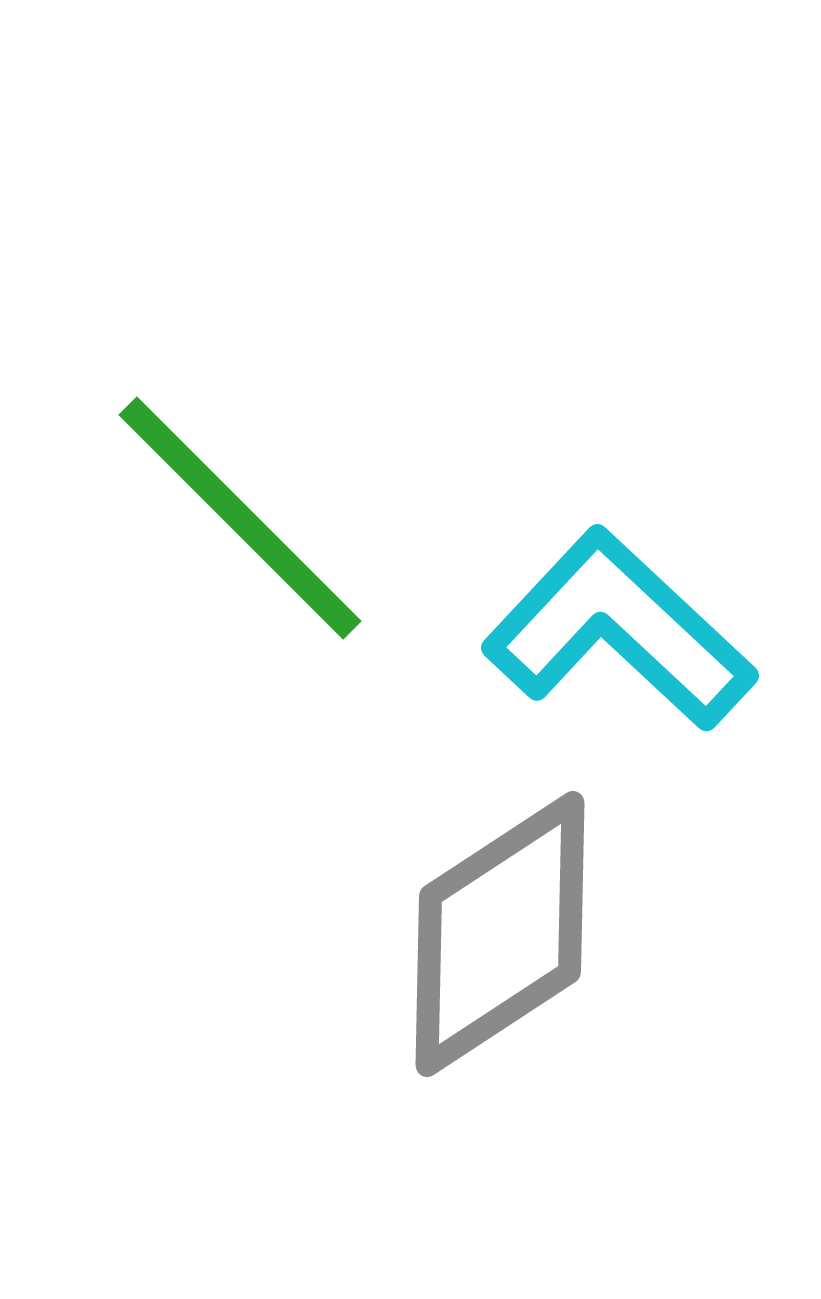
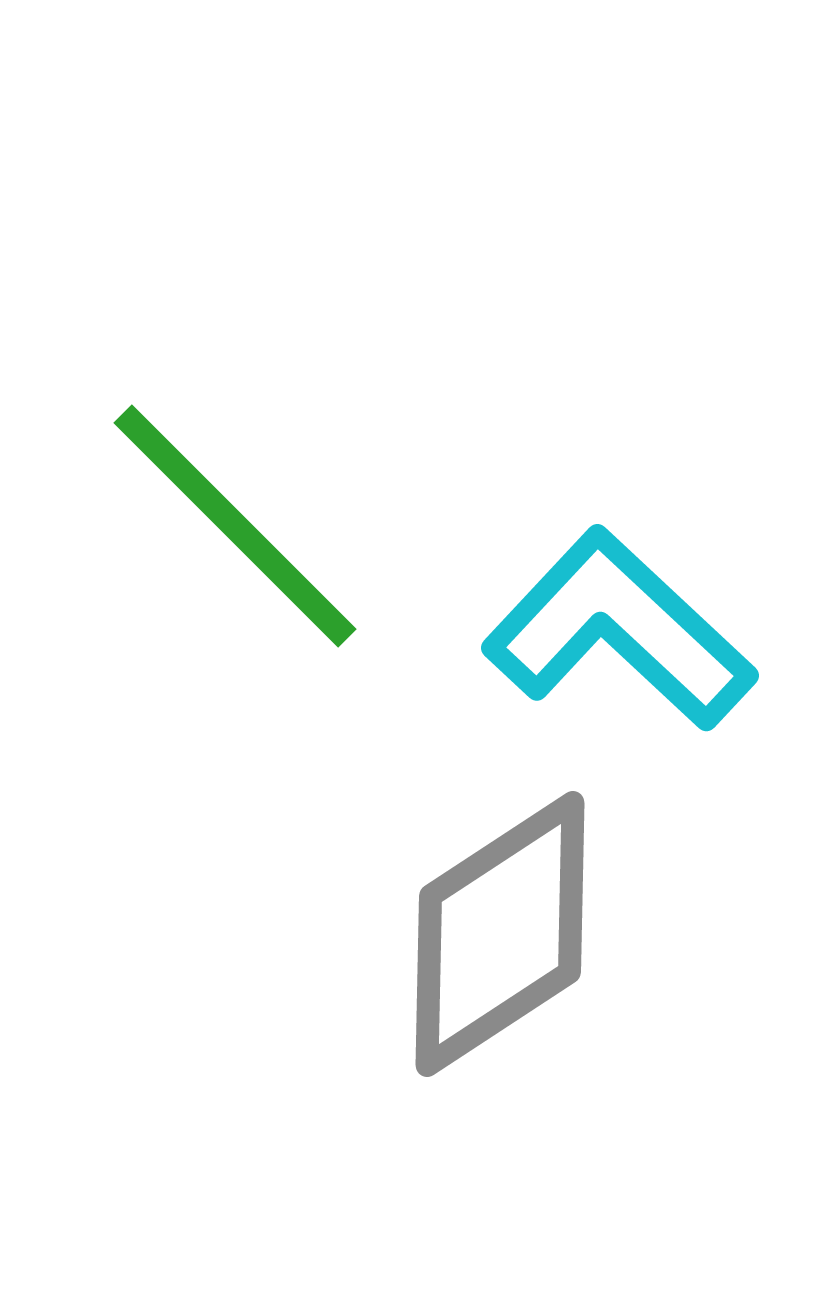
green line: moved 5 px left, 8 px down
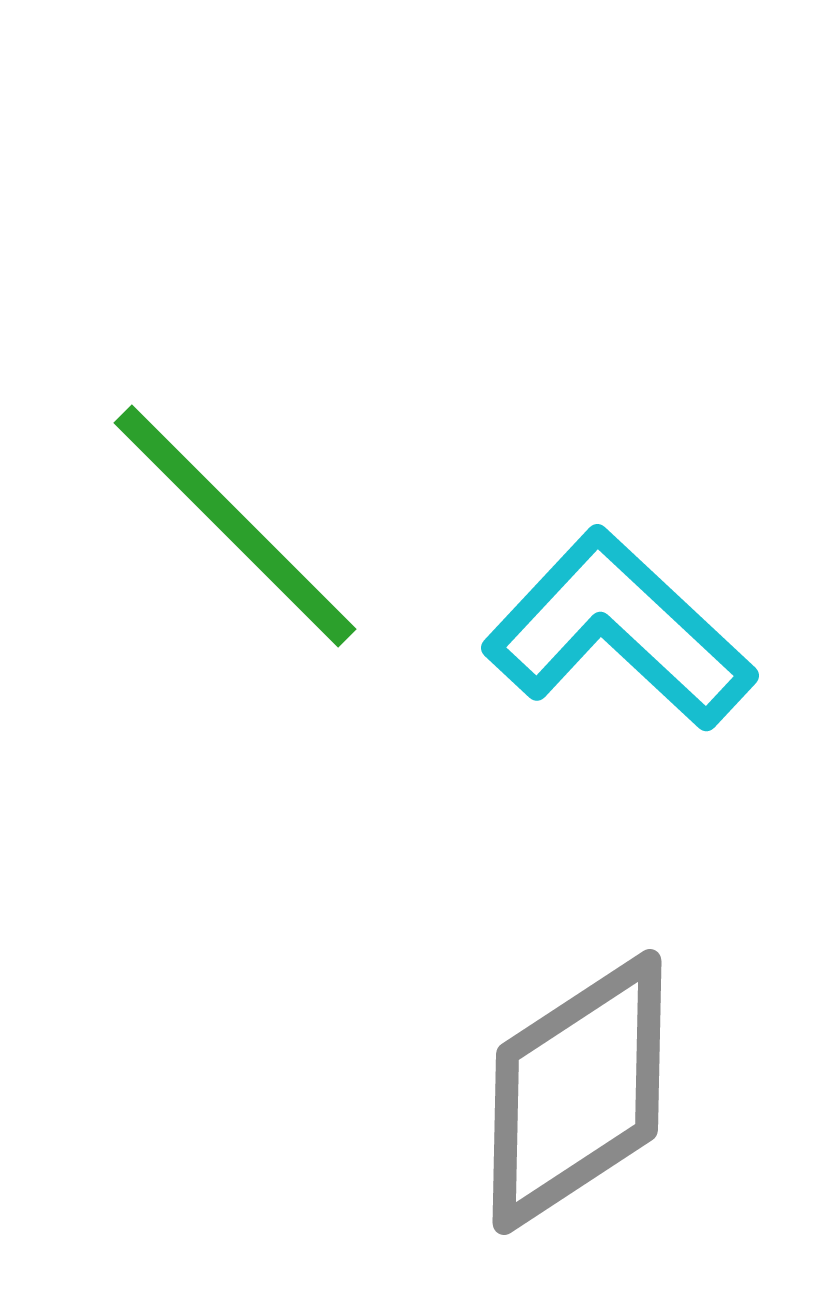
gray diamond: moved 77 px right, 158 px down
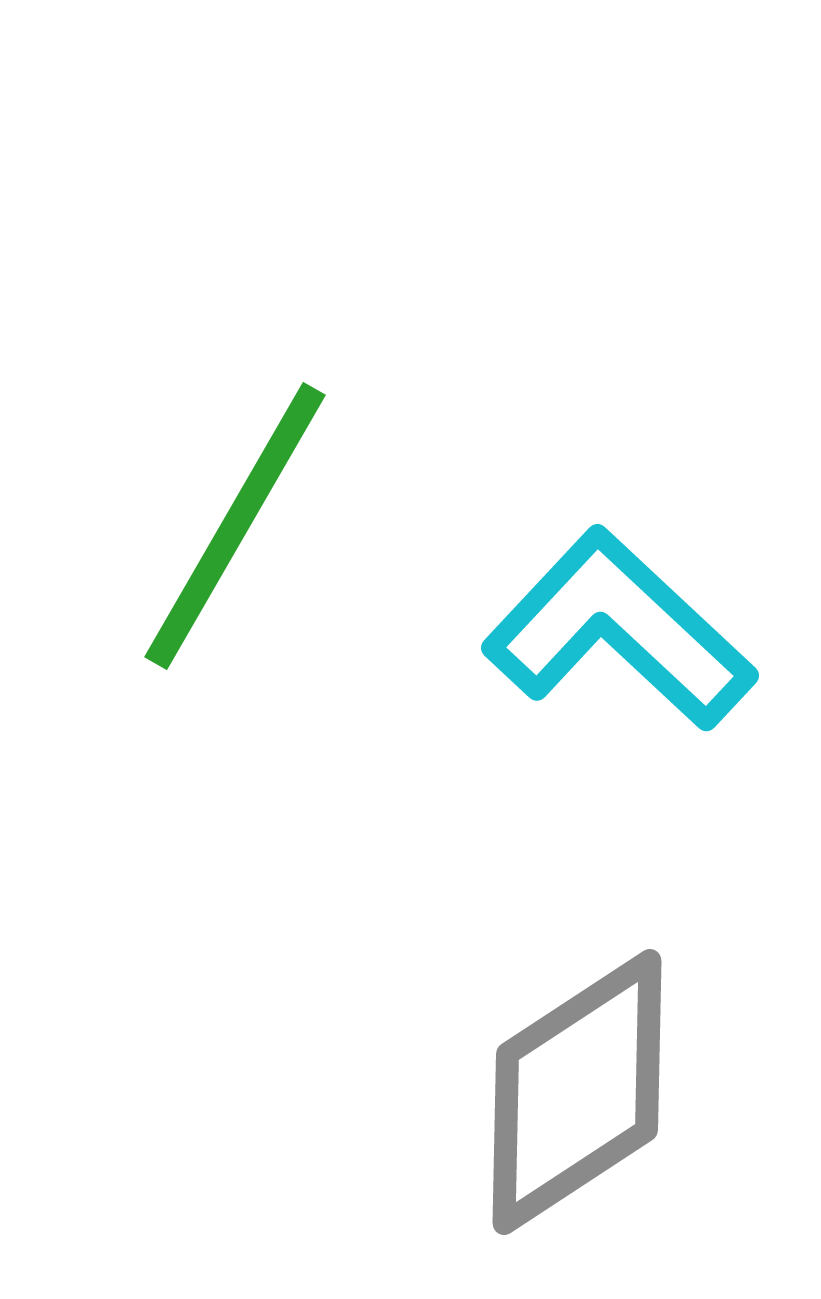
green line: rotated 75 degrees clockwise
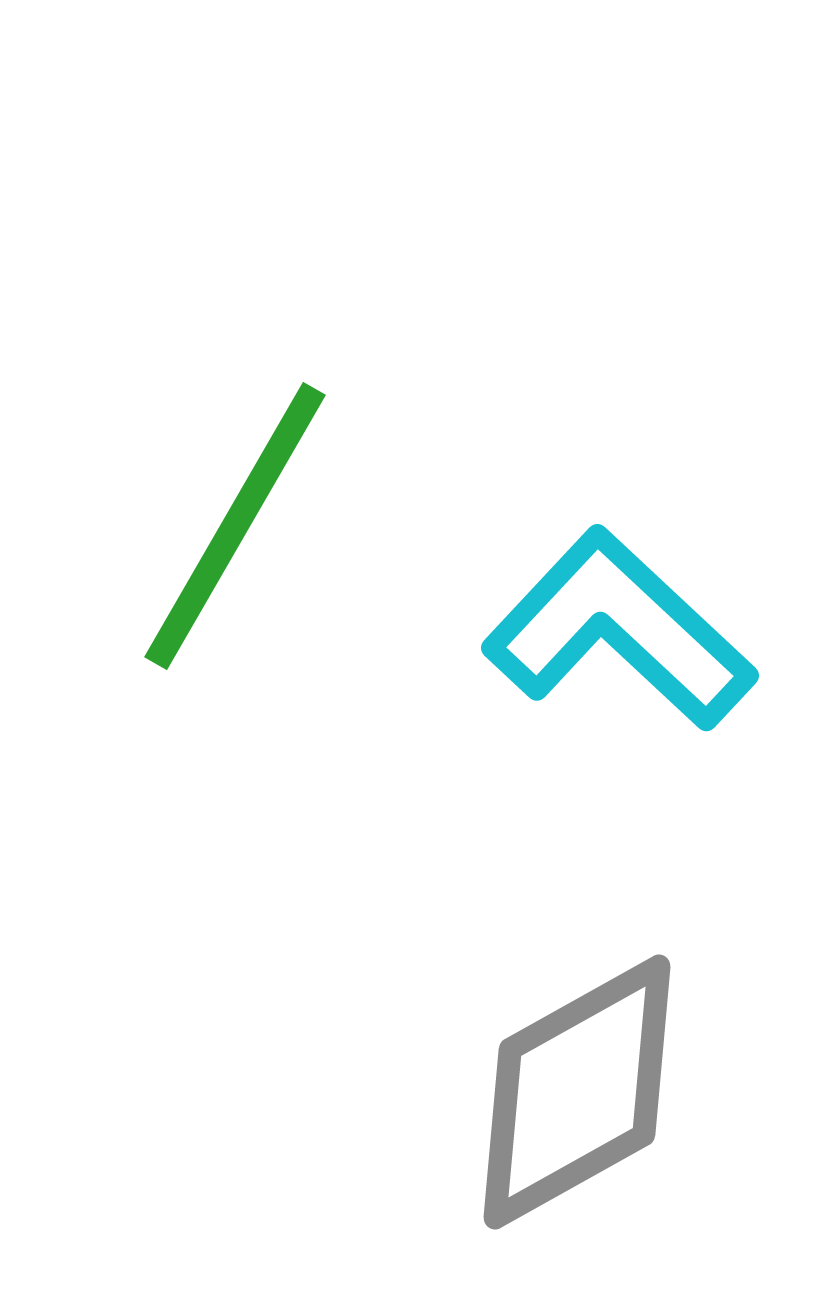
gray diamond: rotated 4 degrees clockwise
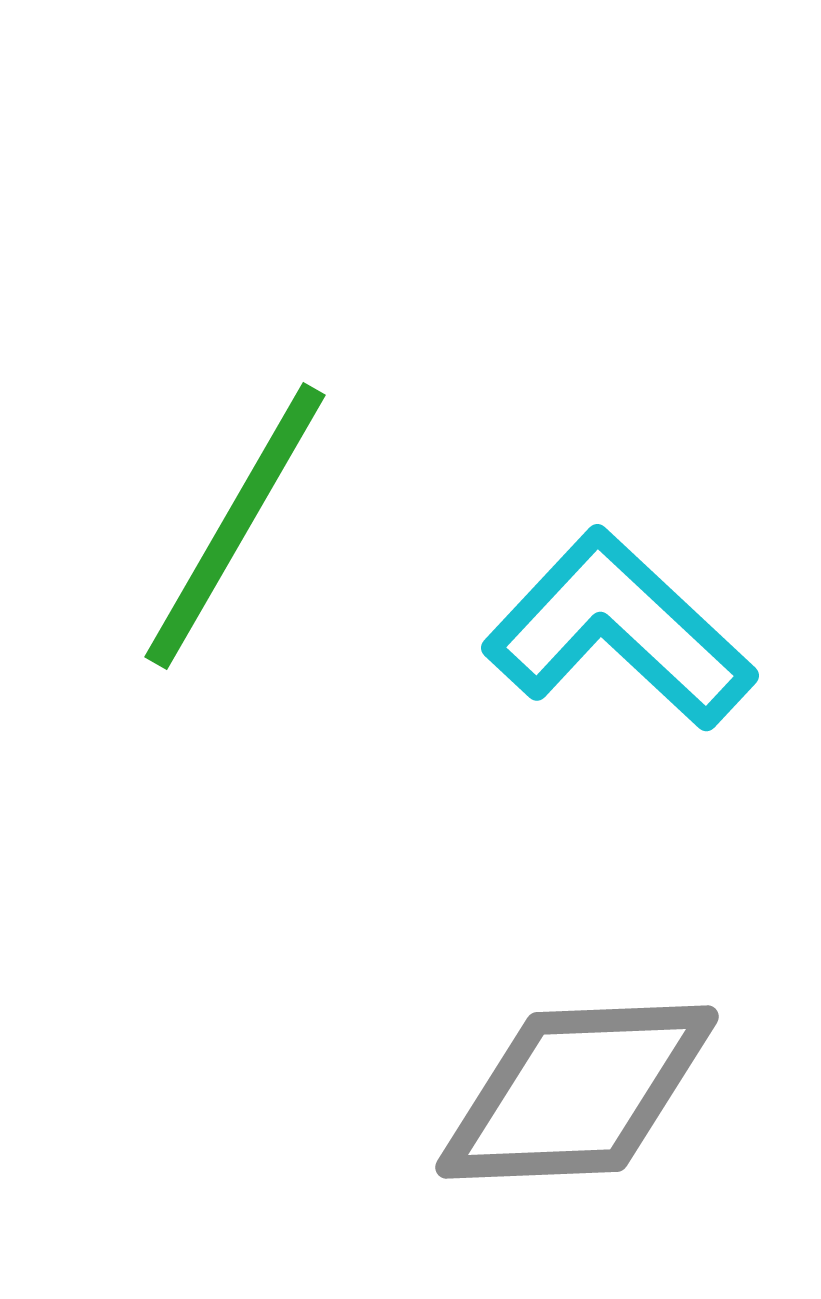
gray diamond: rotated 27 degrees clockwise
